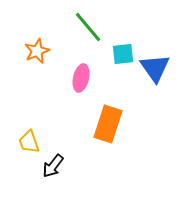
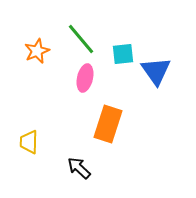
green line: moved 7 px left, 12 px down
blue triangle: moved 1 px right, 3 px down
pink ellipse: moved 4 px right
yellow trapezoid: rotated 20 degrees clockwise
black arrow: moved 26 px right, 2 px down; rotated 95 degrees clockwise
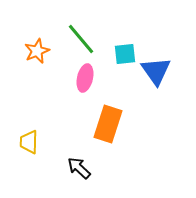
cyan square: moved 2 px right
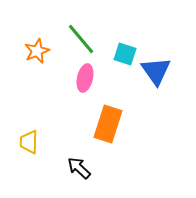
cyan square: rotated 25 degrees clockwise
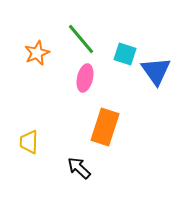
orange star: moved 2 px down
orange rectangle: moved 3 px left, 3 px down
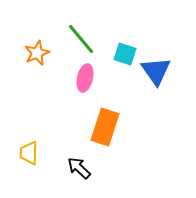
yellow trapezoid: moved 11 px down
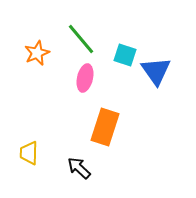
cyan square: moved 1 px down
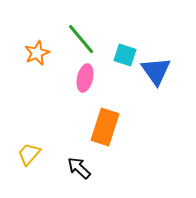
yellow trapezoid: moved 1 px down; rotated 40 degrees clockwise
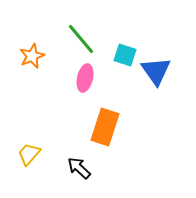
orange star: moved 5 px left, 3 px down
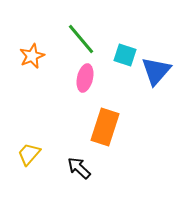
blue triangle: rotated 16 degrees clockwise
